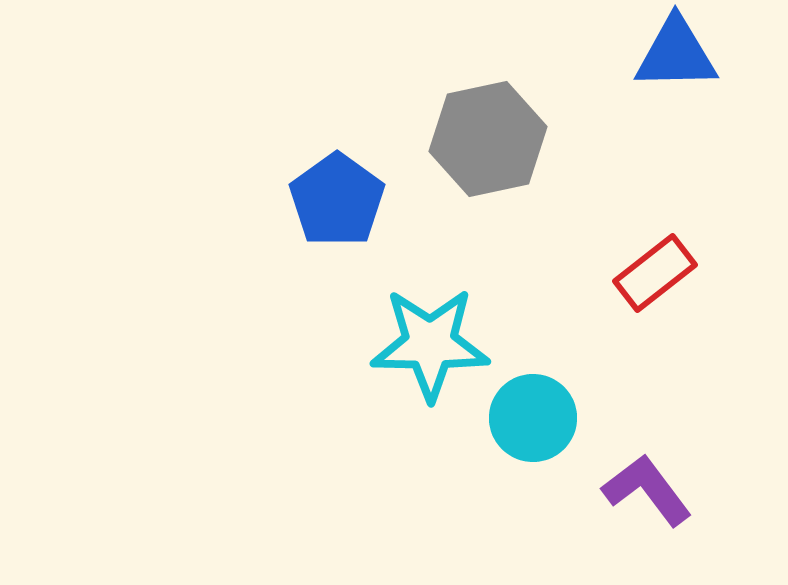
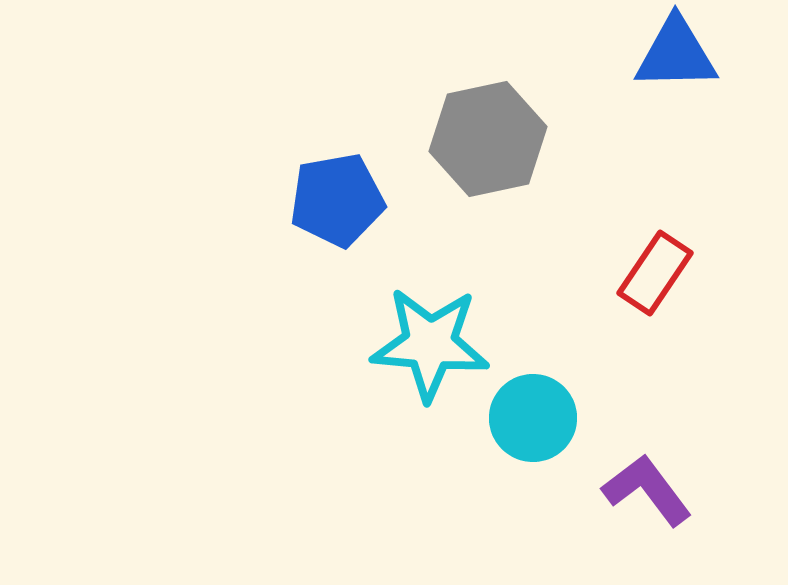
blue pentagon: rotated 26 degrees clockwise
red rectangle: rotated 18 degrees counterclockwise
cyan star: rotated 4 degrees clockwise
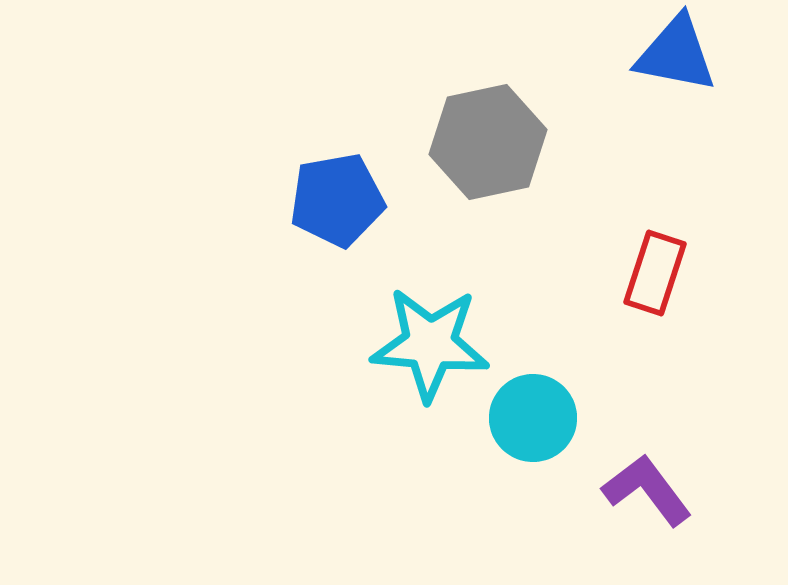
blue triangle: rotated 12 degrees clockwise
gray hexagon: moved 3 px down
red rectangle: rotated 16 degrees counterclockwise
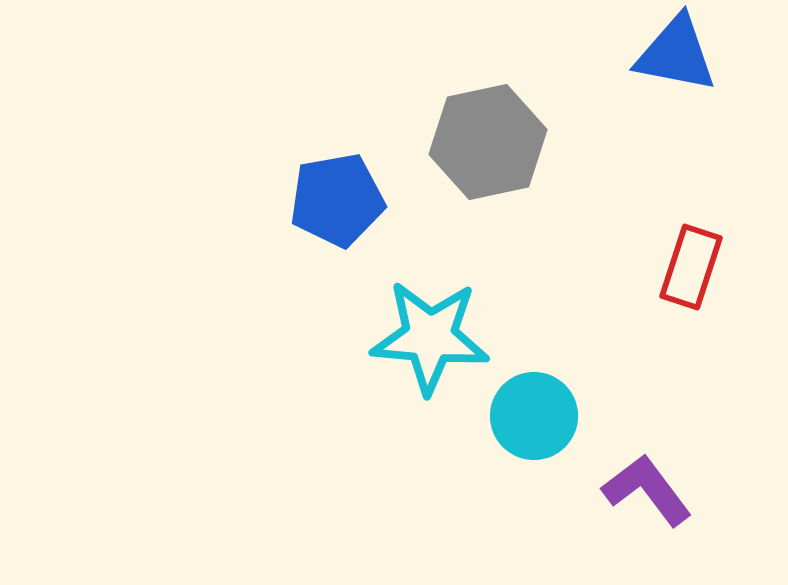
red rectangle: moved 36 px right, 6 px up
cyan star: moved 7 px up
cyan circle: moved 1 px right, 2 px up
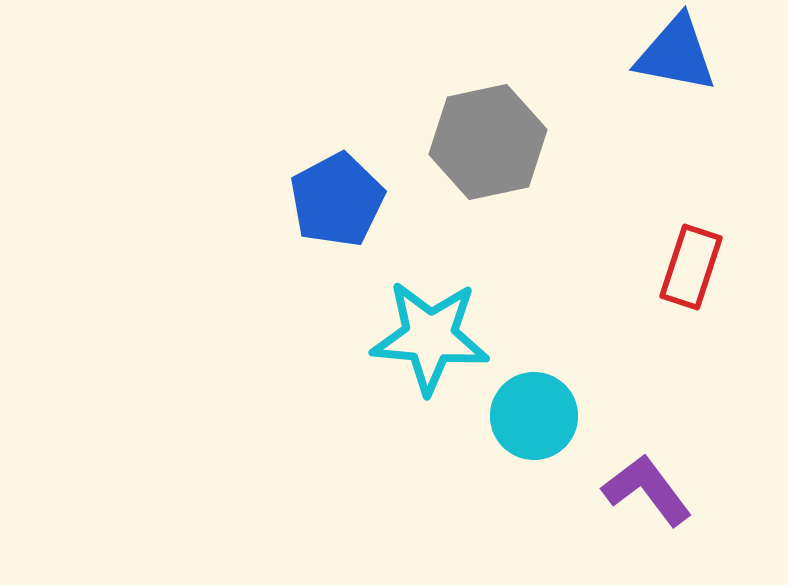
blue pentagon: rotated 18 degrees counterclockwise
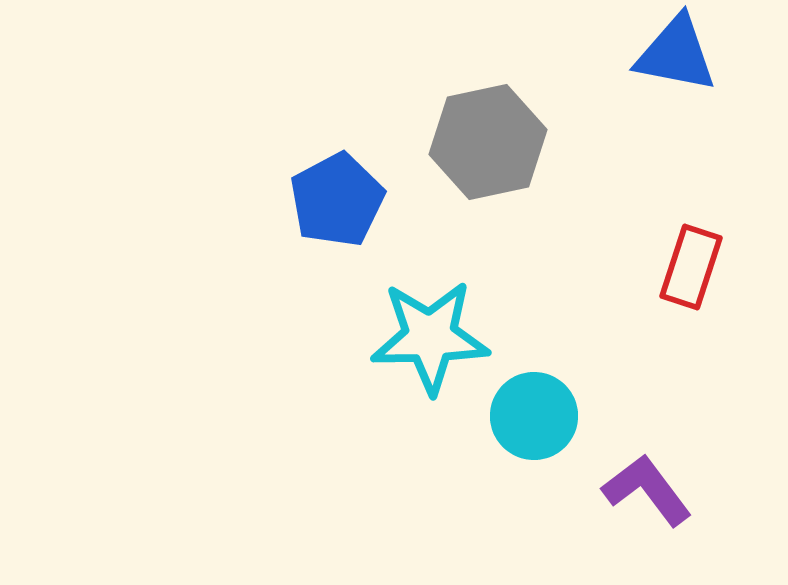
cyan star: rotated 6 degrees counterclockwise
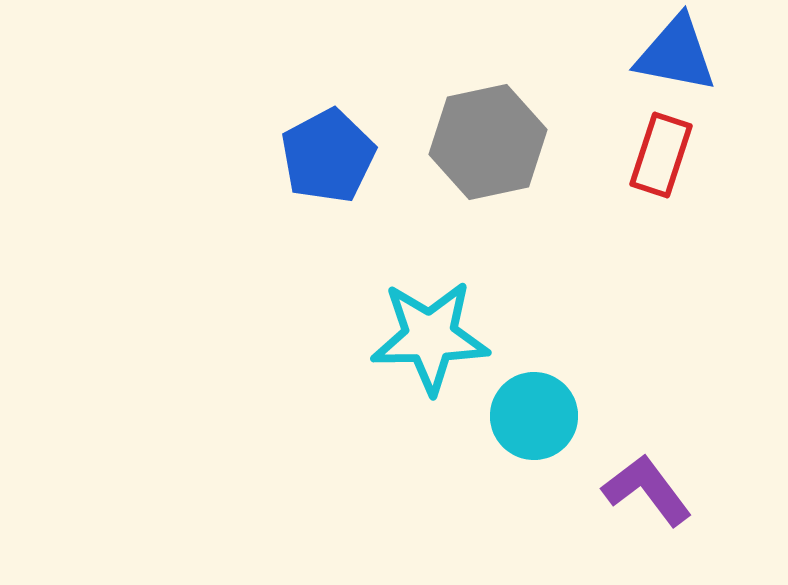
blue pentagon: moved 9 px left, 44 px up
red rectangle: moved 30 px left, 112 px up
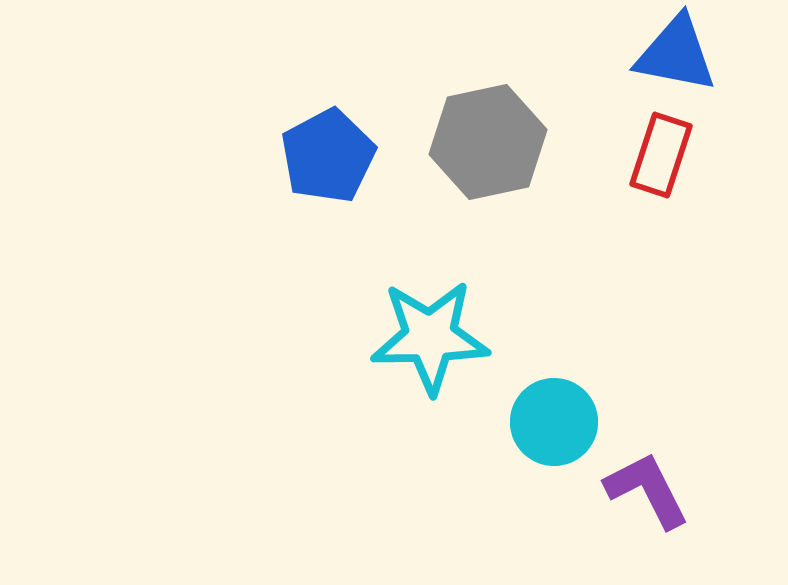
cyan circle: moved 20 px right, 6 px down
purple L-shape: rotated 10 degrees clockwise
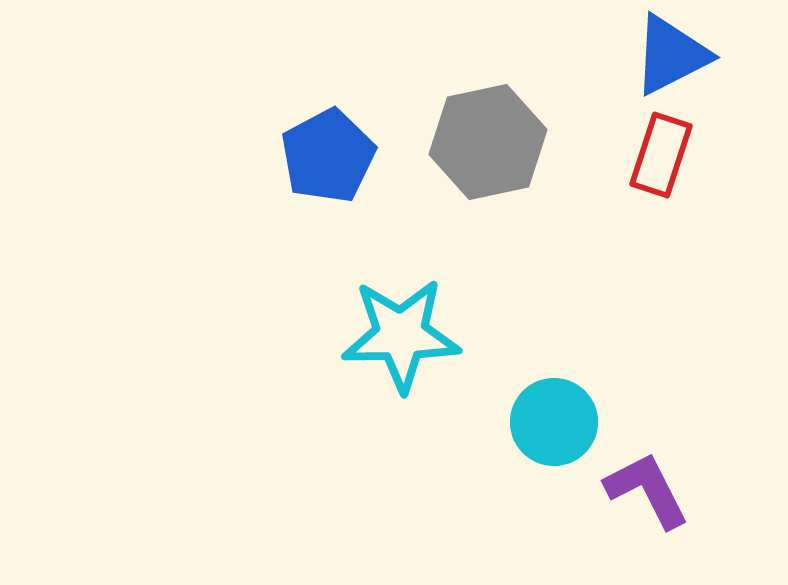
blue triangle: moved 5 px left, 1 px down; rotated 38 degrees counterclockwise
cyan star: moved 29 px left, 2 px up
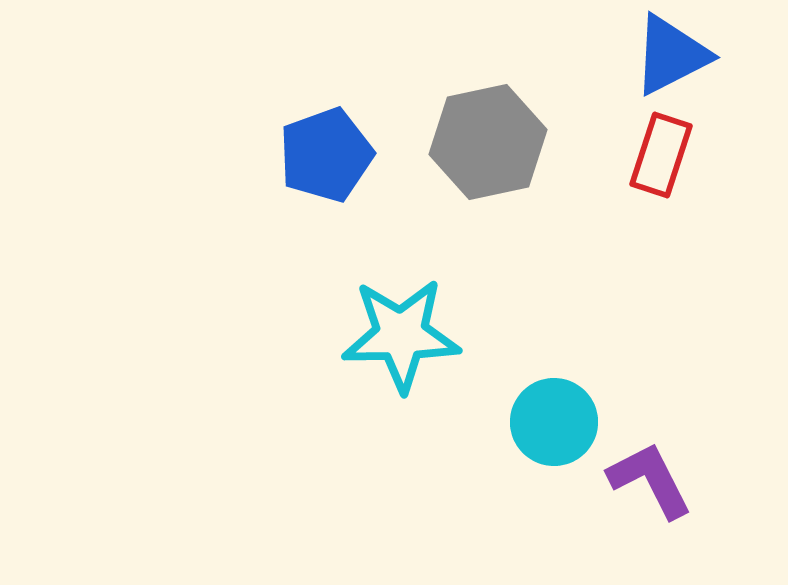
blue pentagon: moved 2 px left, 1 px up; rotated 8 degrees clockwise
purple L-shape: moved 3 px right, 10 px up
